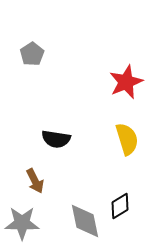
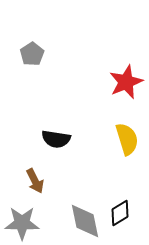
black diamond: moved 7 px down
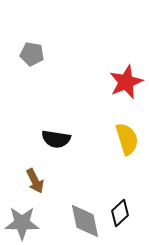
gray pentagon: rotated 30 degrees counterclockwise
black diamond: rotated 12 degrees counterclockwise
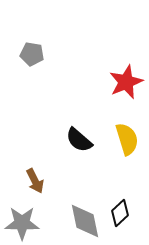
black semicircle: moved 23 px right, 1 px down; rotated 32 degrees clockwise
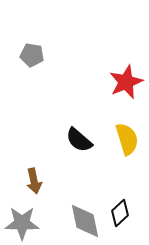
gray pentagon: moved 1 px down
brown arrow: moved 1 px left; rotated 15 degrees clockwise
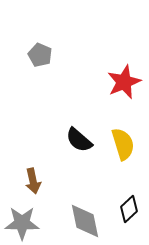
gray pentagon: moved 8 px right; rotated 15 degrees clockwise
red star: moved 2 px left
yellow semicircle: moved 4 px left, 5 px down
brown arrow: moved 1 px left
black diamond: moved 9 px right, 4 px up
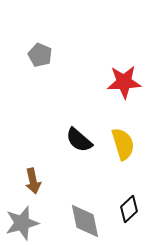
red star: rotated 20 degrees clockwise
gray star: rotated 16 degrees counterclockwise
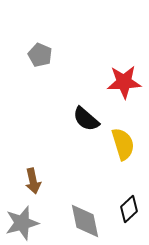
black semicircle: moved 7 px right, 21 px up
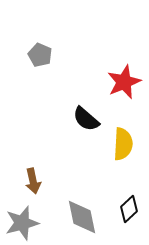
red star: rotated 20 degrees counterclockwise
yellow semicircle: rotated 20 degrees clockwise
gray diamond: moved 3 px left, 4 px up
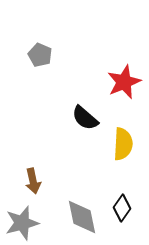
black semicircle: moved 1 px left, 1 px up
black diamond: moved 7 px left, 1 px up; rotated 12 degrees counterclockwise
